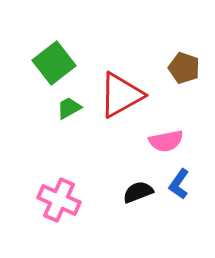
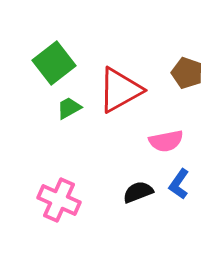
brown pentagon: moved 3 px right, 5 px down
red triangle: moved 1 px left, 5 px up
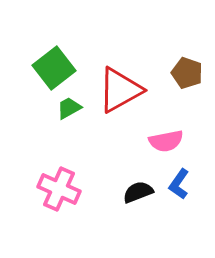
green square: moved 5 px down
pink cross: moved 11 px up
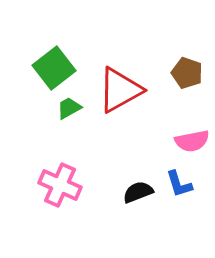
pink semicircle: moved 26 px right
blue L-shape: rotated 52 degrees counterclockwise
pink cross: moved 1 px right, 4 px up
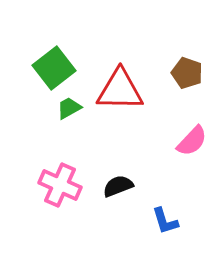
red triangle: rotated 30 degrees clockwise
pink semicircle: rotated 36 degrees counterclockwise
blue L-shape: moved 14 px left, 37 px down
black semicircle: moved 20 px left, 6 px up
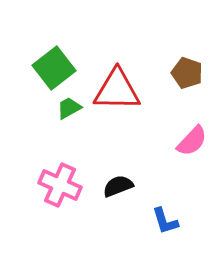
red triangle: moved 3 px left
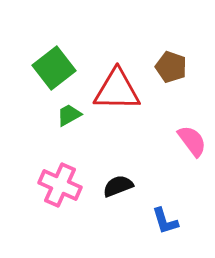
brown pentagon: moved 16 px left, 6 px up
green trapezoid: moved 7 px down
pink semicircle: rotated 80 degrees counterclockwise
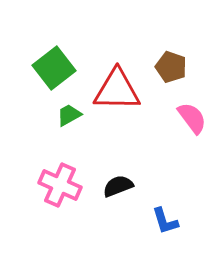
pink semicircle: moved 23 px up
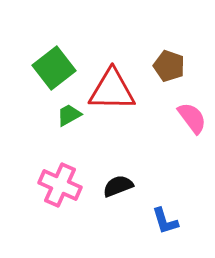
brown pentagon: moved 2 px left, 1 px up
red triangle: moved 5 px left
